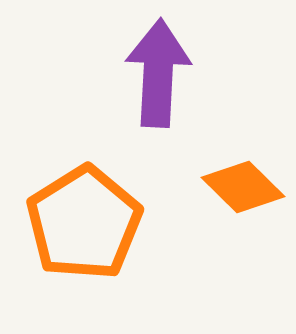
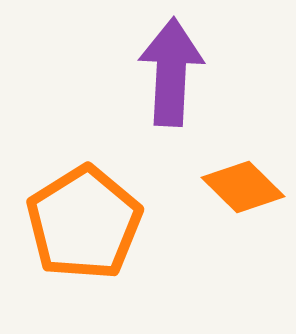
purple arrow: moved 13 px right, 1 px up
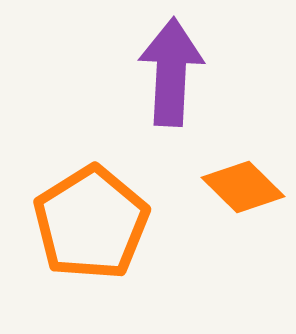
orange pentagon: moved 7 px right
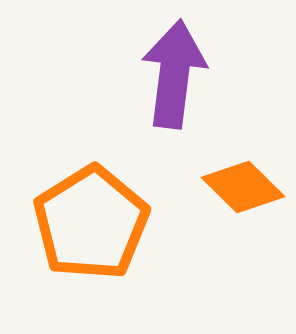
purple arrow: moved 3 px right, 2 px down; rotated 4 degrees clockwise
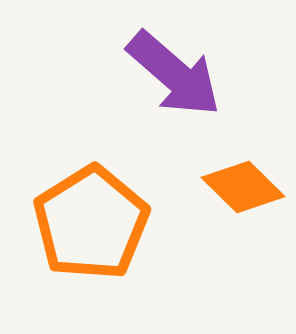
purple arrow: rotated 124 degrees clockwise
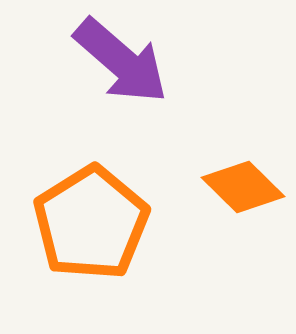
purple arrow: moved 53 px left, 13 px up
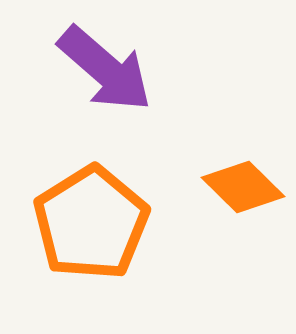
purple arrow: moved 16 px left, 8 px down
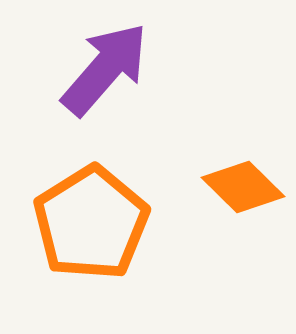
purple arrow: rotated 90 degrees counterclockwise
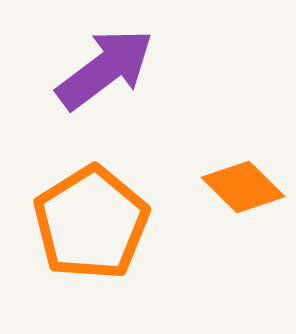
purple arrow: rotated 12 degrees clockwise
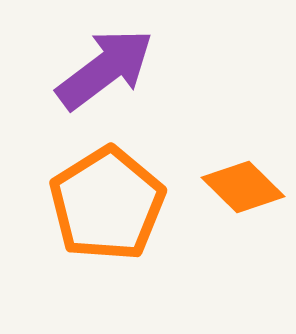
orange pentagon: moved 16 px right, 19 px up
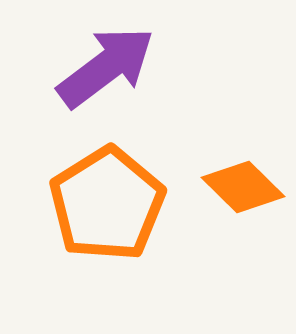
purple arrow: moved 1 px right, 2 px up
